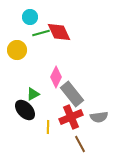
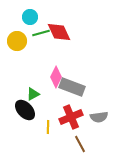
yellow circle: moved 9 px up
gray rectangle: moved 7 px up; rotated 30 degrees counterclockwise
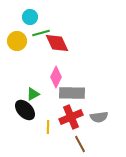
red diamond: moved 2 px left, 11 px down
gray rectangle: moved 6 px down; rotated 20 degrees counterclockwise
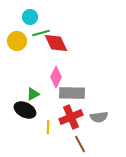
red diamond: moved 1 px left
black ellipse: rotated 20 degrees counterclockwise
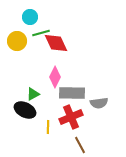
pink diamond: moved 1 px left
gray semicircle: moved 14 px up
brown line: moved 1 px down
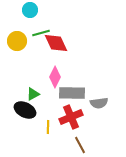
cyan circle: moved 7 px up
